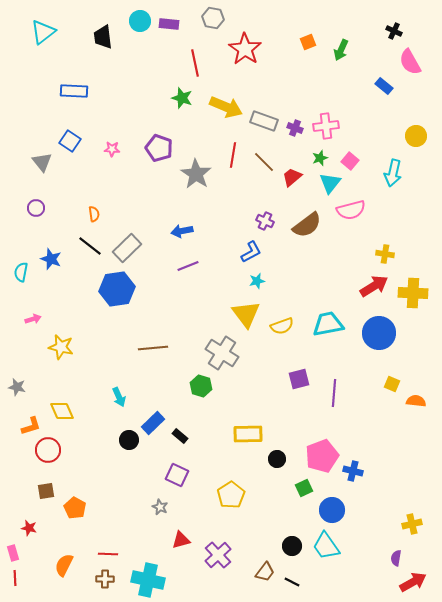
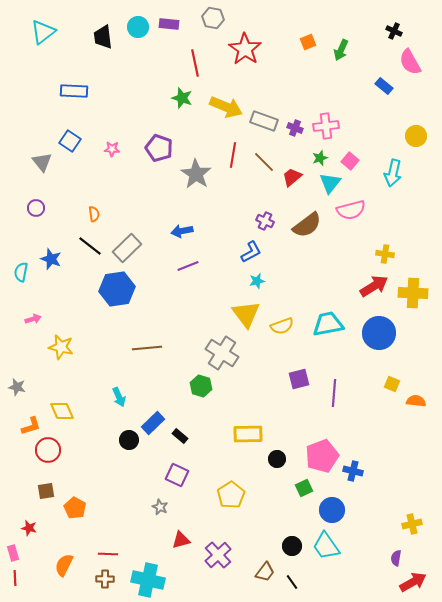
cyan circle at (140, 21): moved 2 px left, 6 px down
brown line at (153, 348): moved 6 px left
black line at (292, 582): rotated 28 degrees clockwise
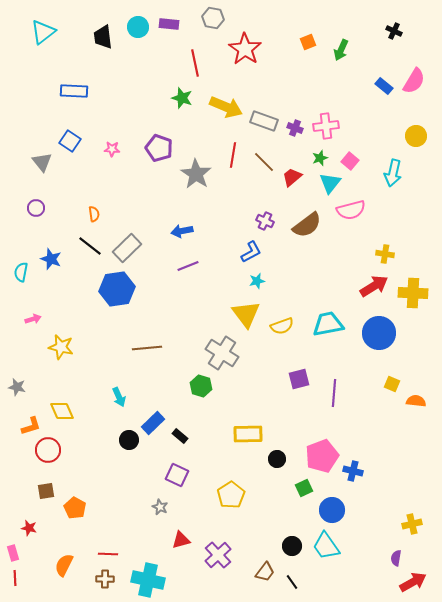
pink semicircle at (410, 62): moved 4 px right, 19 px down; rotated 120 degrees counterclockwise
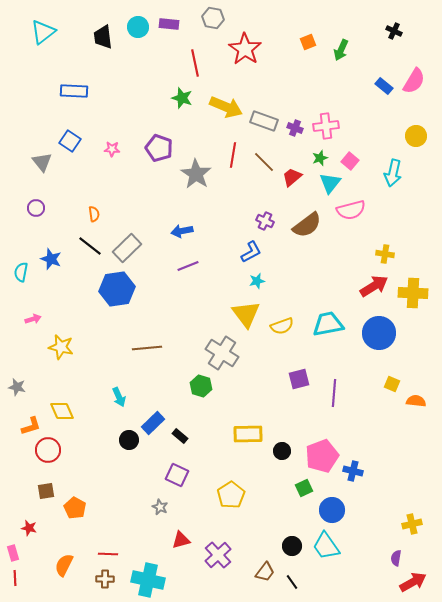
black circle at (277, 459): moved 5 px right, 8 px up
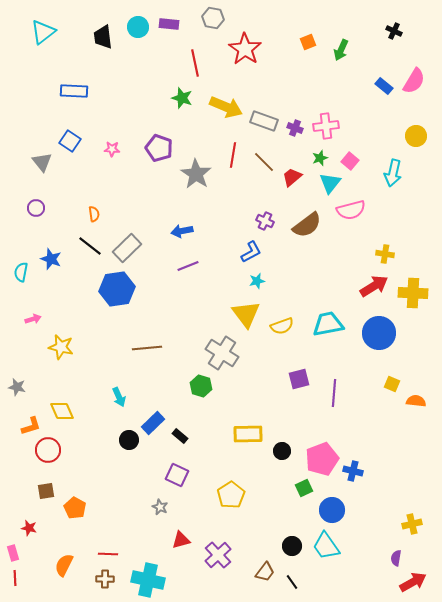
pink pentagon at (322, 456): moved 3 px down
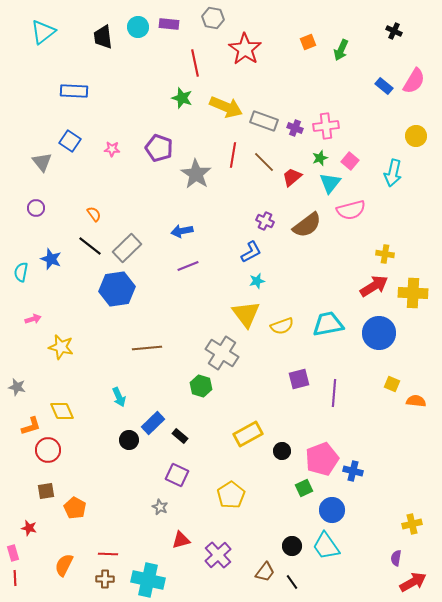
orange semicircle at (94, 214): rotated 28 degrees counterclockwise
yellow rectangle at (248, 434): rotated 28 degrees counterclockwise
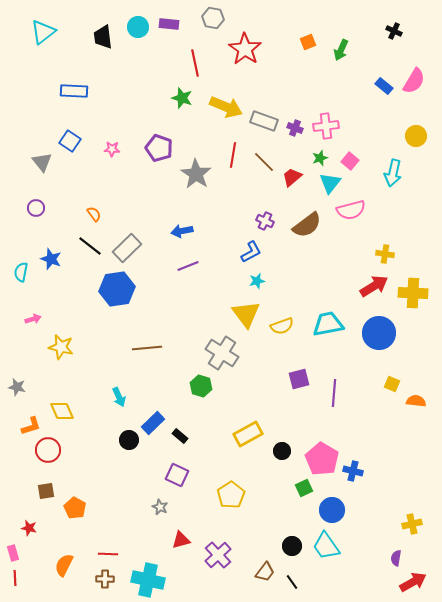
pink pentagon at (322, 459): rotated 20 degrees counterclockwise
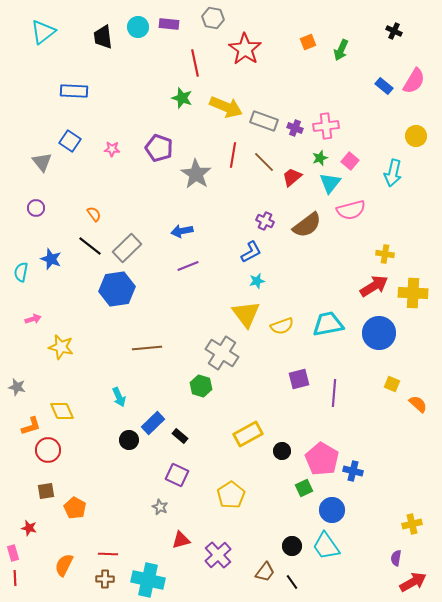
orange semicircle at (416, 401): moved 2 px right, 3 px down; rotated 36 degrees clockwise
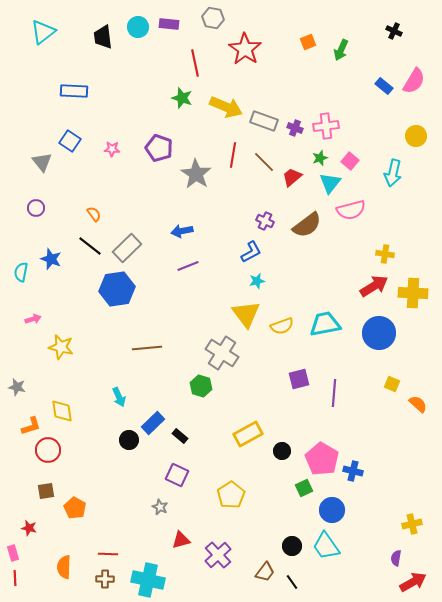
cyan trapezoid at (328, 324): moved 3 px left
yellow diamond at (62, 411): rotated 15 degrees clockwise
orange semicircle at (64, 565): moved 2 px down; rotated 25 degrees counterclockwise
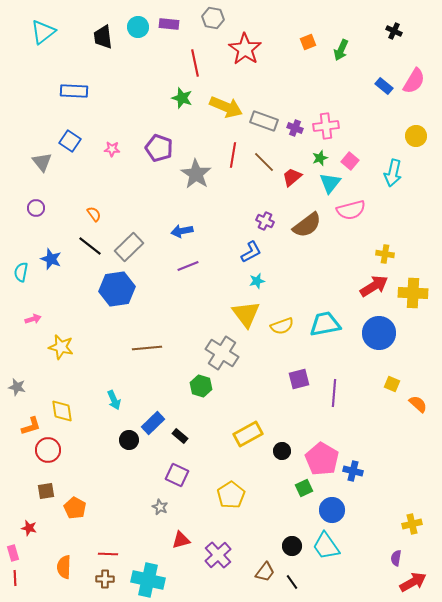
gray rectangle at (127, 248): moved 2 px right, 1 px up
cyan arrow at (119, 397): moved 5 px left, 3 px down
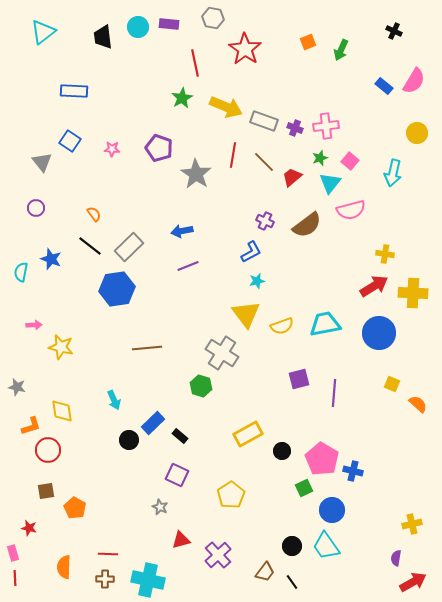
green star at (182, 98): rotated 25 degrees clockwise
yellow circle at (416, 136): moved 1 px right, 3 px up
pink arrow at (33, 319): moved 1 px right, 6 px down; rotated 14 degrees clockwise
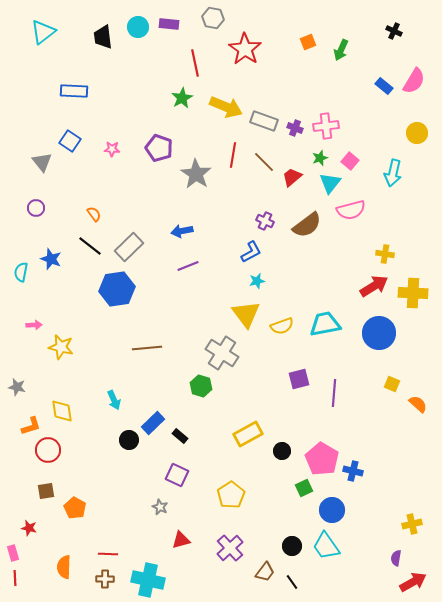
purple cross at (218, 555): moved 12 px right, 7 px up
